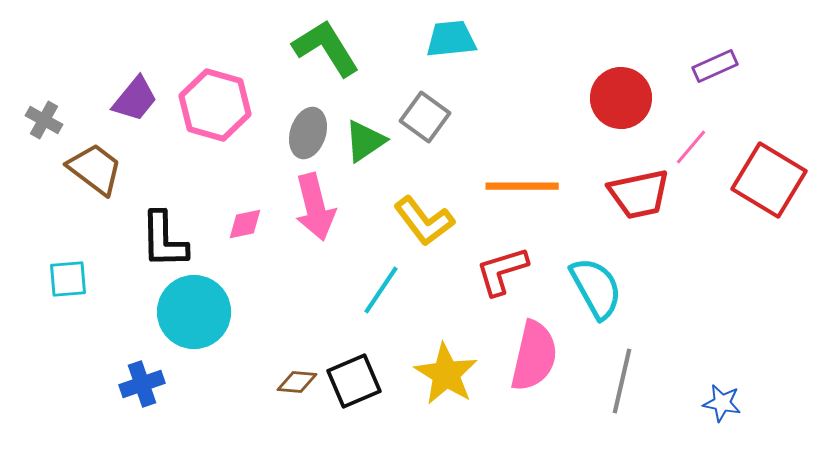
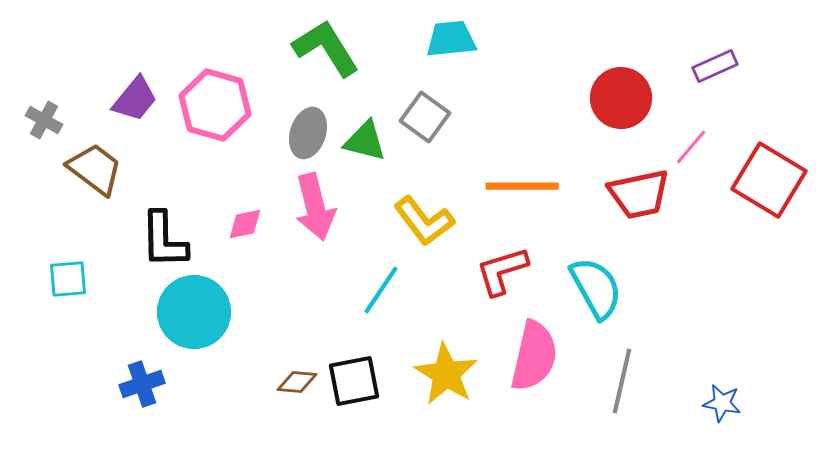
green triangle: rotated 48 degrees clockwise
black square: rotated 12 degrees clockwise
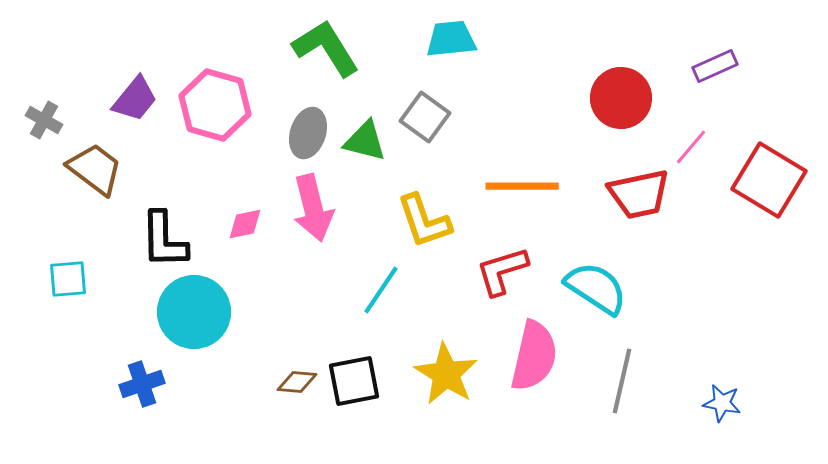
pink arrow: moved 2 px left, 1 px down
yellow L-shape: rotated 18 degrees clockwise
cyan semicircle: rotated 28 degrees counterclockwise
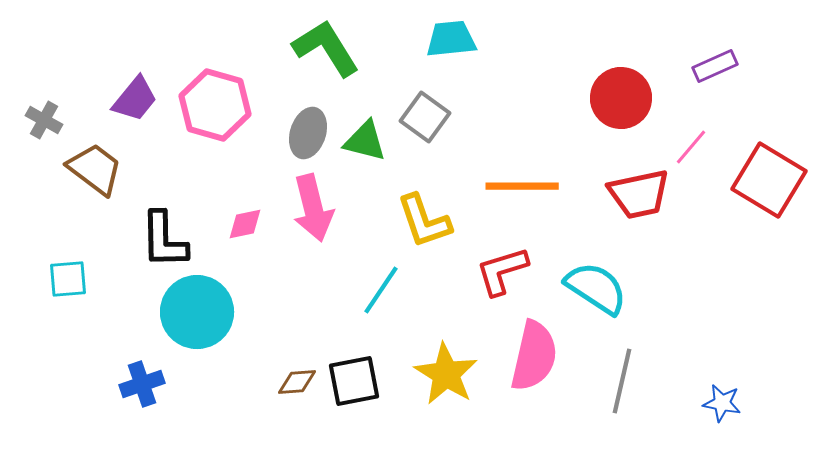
cyan circle: moved 3 px right
brown diamond: rotated 9 degrees counterclockwise
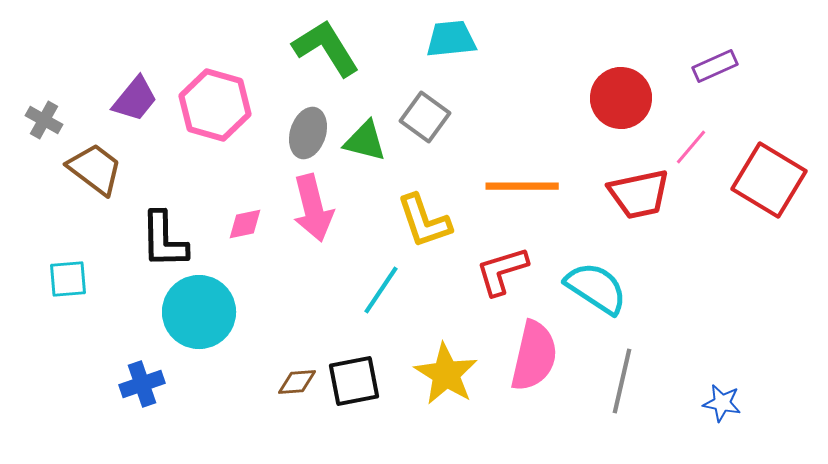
cyan circle: moved 2 px right
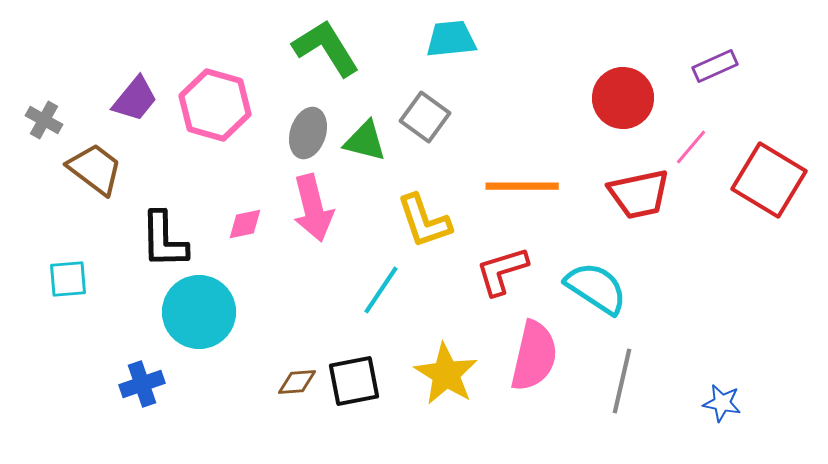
red circle: moved 2 px right
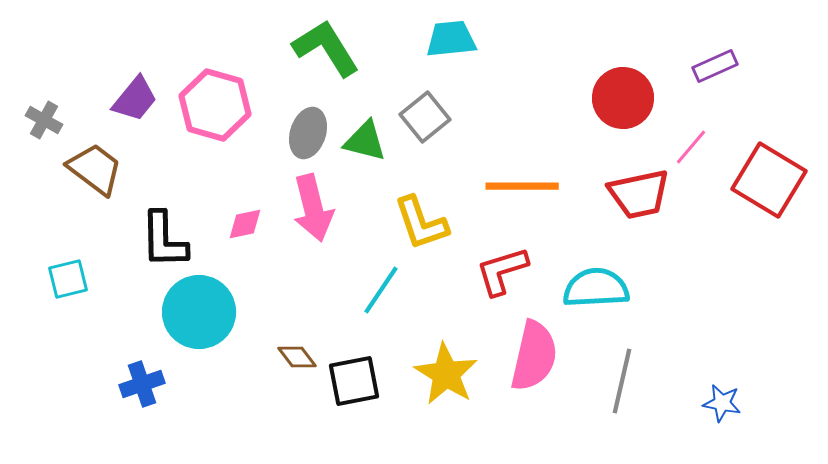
gray square: rotated 15 degrees clockwise
yellow L-shape: moved 3 px left, 2 px down
cyan square: rotated 9 degrees counterclockwise
cyan semicircle: rotated 36 degrees counterclockwise
brown diamond: moved 25 px up; rotated 57 degrees clockwise
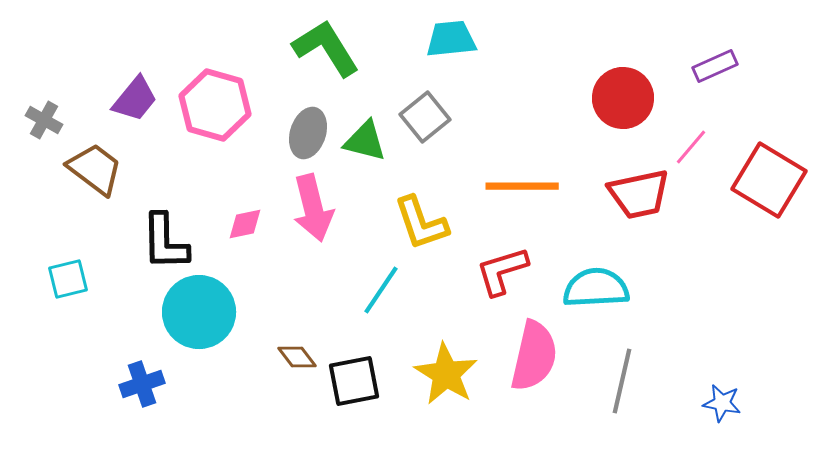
black L-shape: moved 1 px right, 2 px down
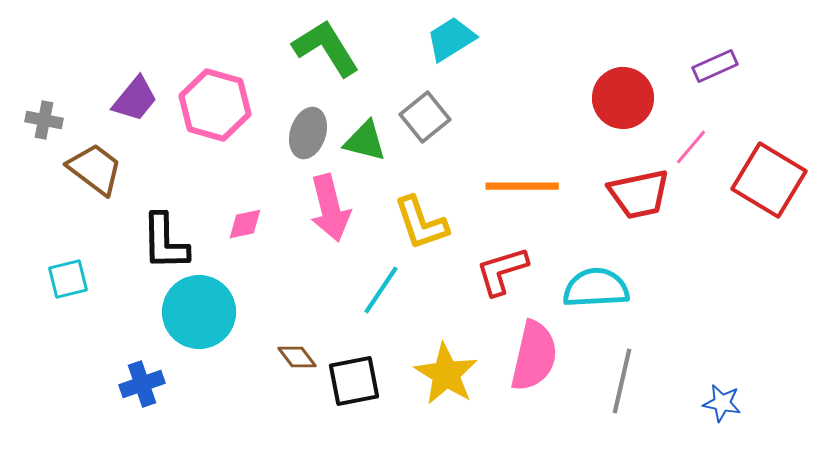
cyan trapezoid: rotated 26 degrees counterclockwise
gray cross: rotated 18 degrees counterclockwise
pink arrow: moved 17 px right
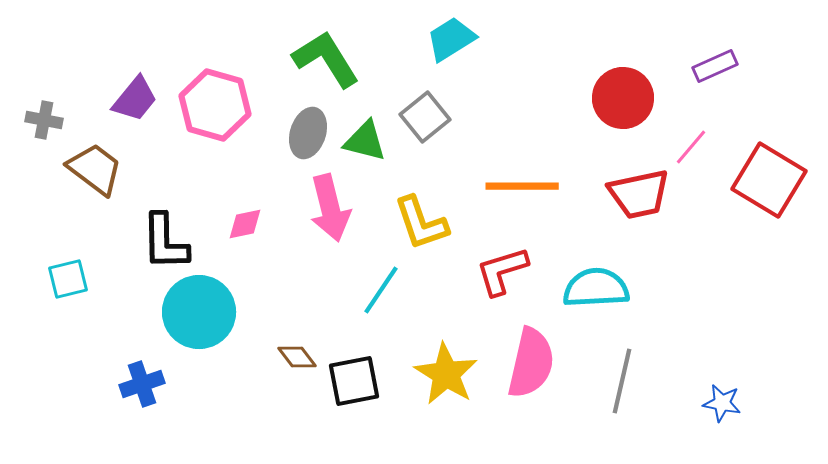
green L-shape: moved 11 px down
pink semicircle: moved 3 px left, 7 px down
